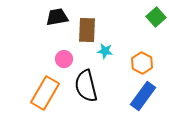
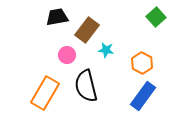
brown rectangle: rotated 35 degrees clockwise
cyan star: moved 1 px right, 1 px up
pink circle: moved 3 px right, 4 px up
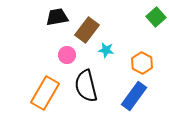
blue rectangle: moved 9 px left
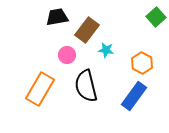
orange rectangle: moved 5 px left, 4 px up
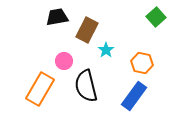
brown rectangle: rotated 10 degrees counterclockwise
cyan star: rotated 28 degrees clockwise
pink circle: moved 3 px left, 6 px down
orange hexagon: rotated 15 degrees counterclockwise
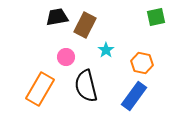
green square: rotated 30 degrees clockwise
brown rectangle: moved 2 px left, 5 px up
pink circle: moved 2 px right, 4 px up
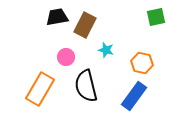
cyan star: rotated 21 degrees counterclockwise
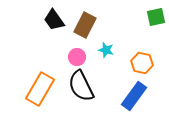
black trapezoid: moved 3 px left, 3 px down; rotated 115 degrees counterclockwise
pink circle: moved 11 px right
black semicircle: moved 5 px left; rotated 12 degrees counterclockwise
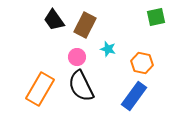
cyan star: moved 2 px right, 1 px up
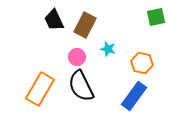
black trapezoid: rotated 10 degrees clockwise
